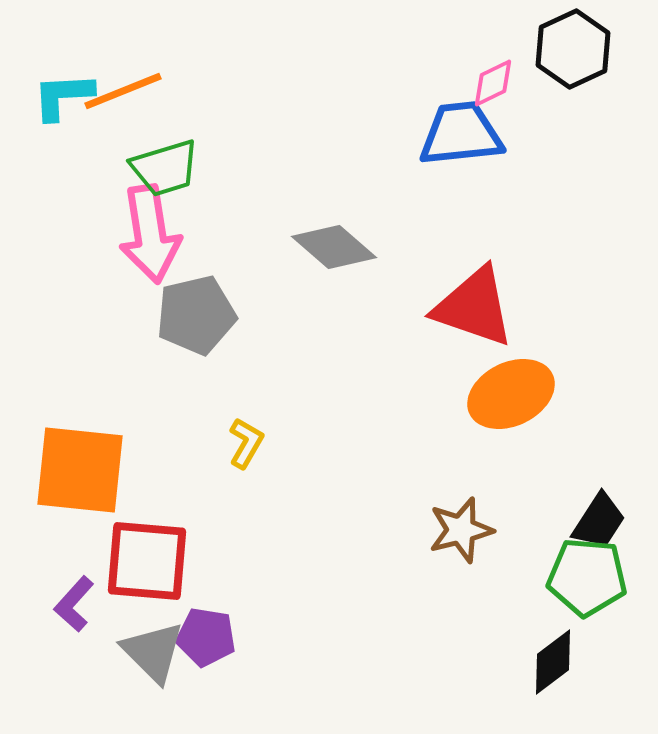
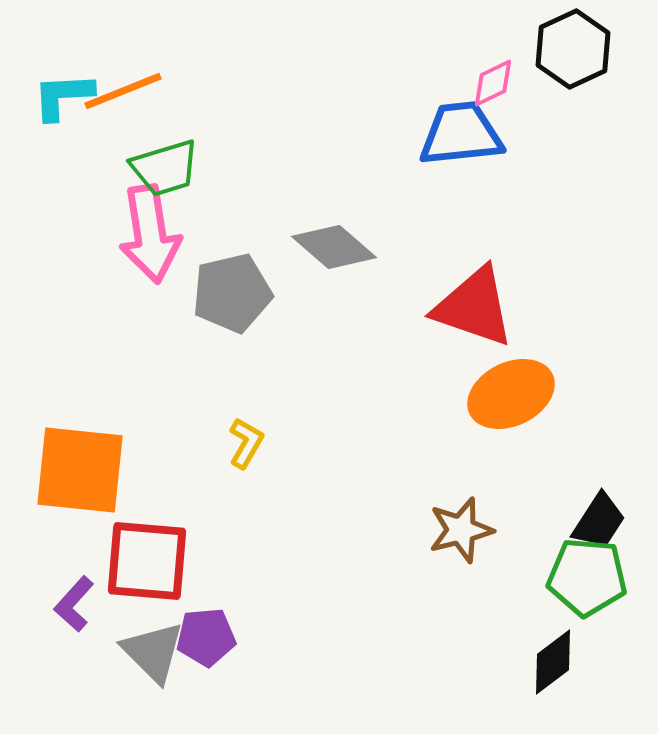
gray pentagon: moved 36 px right, 22 px up
purple pentagon: rotated 14 degrees counterclockwise
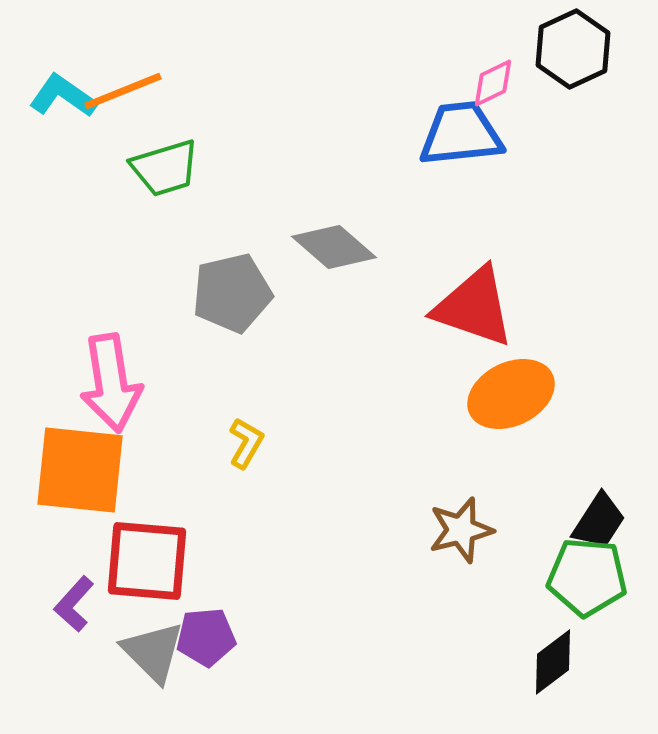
cyan L-shape: rotated 38 degrees clockwise
pink arrow: moved 39 px left, 149 px down
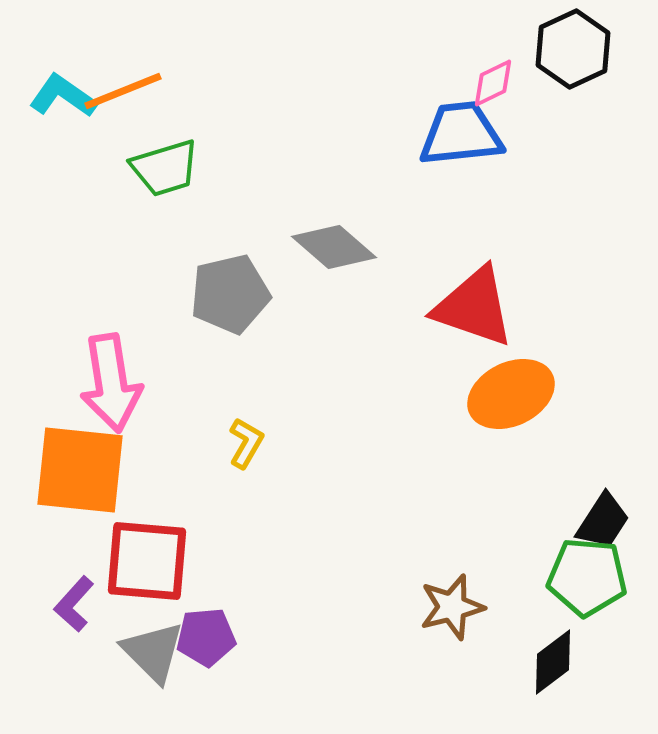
gray pentagon: moved 2 px left, 1 px down
black trapezoid: moved 4 px right
brown star: moved 9 px left, 77 px down
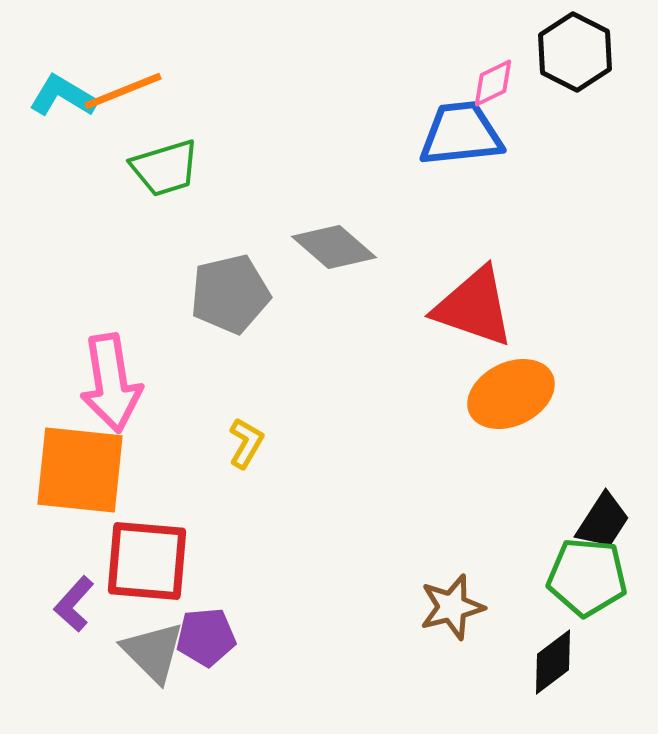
black hexagon: moved 2 px right, 3 px down; rotated 8 degrees counterclockwise
cyan L-shape: rotated 4 degrees counterclockwise
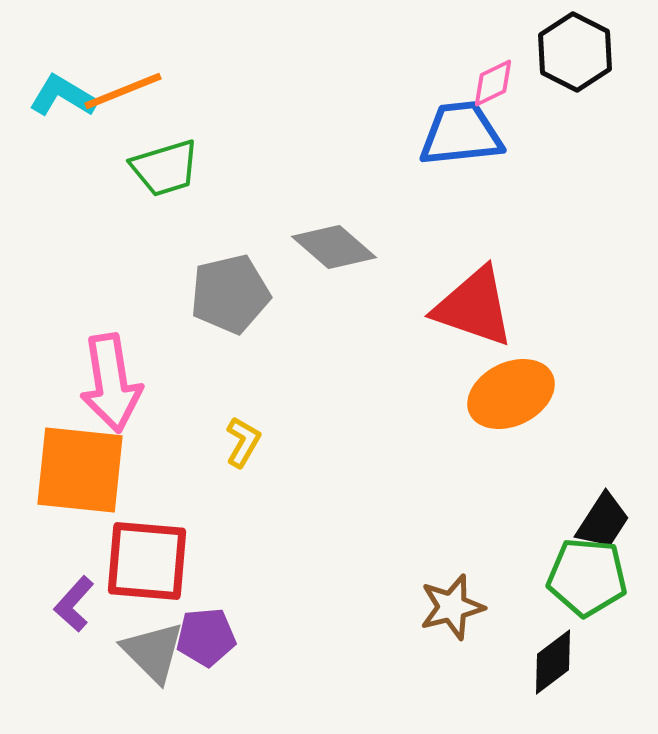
yellow L-shape: moved 3 px left, 1 px up
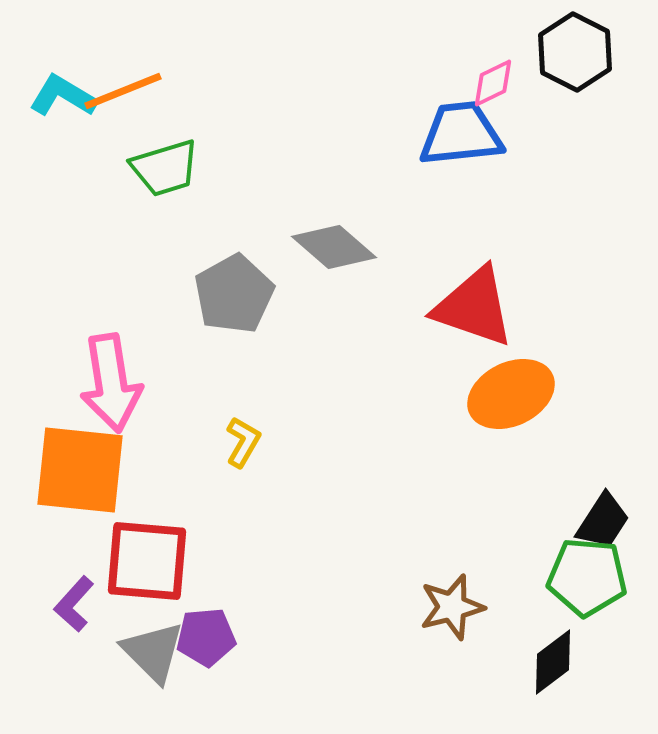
gray pentagon: moved 4 px right; rotated 16 degrees counterclockwise
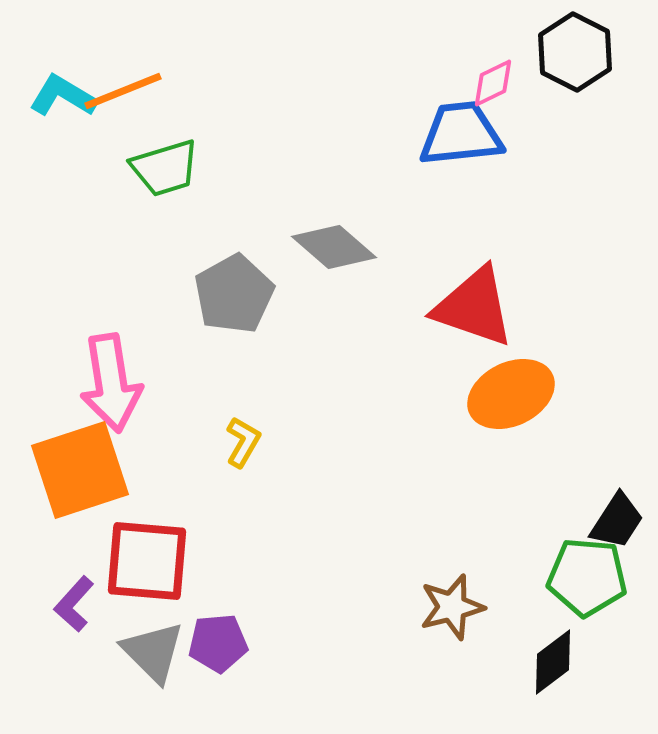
orange square: rotated 24 degrees counterclockwise
black trapezoid: moved 14 px right
purple pentagon: moved 12 px right, 6 px down
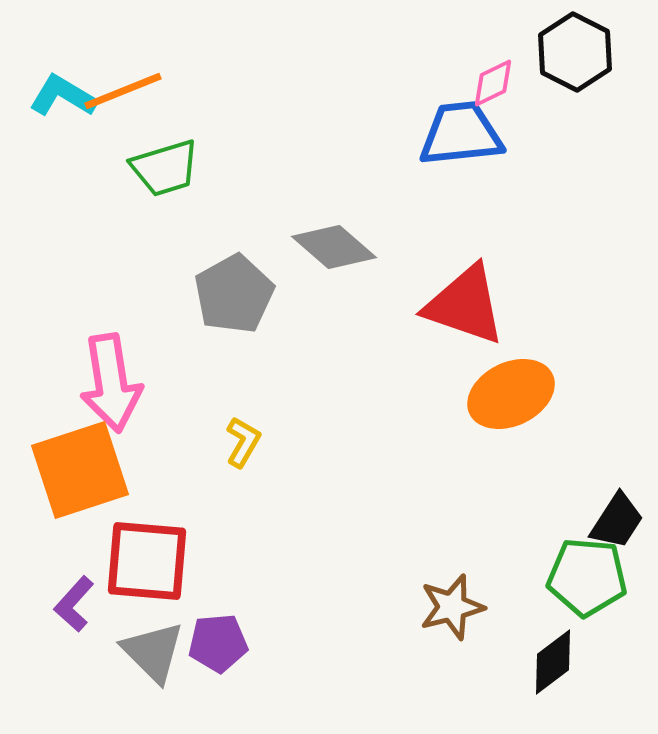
red triangle: moved 9 px left, 2 px up
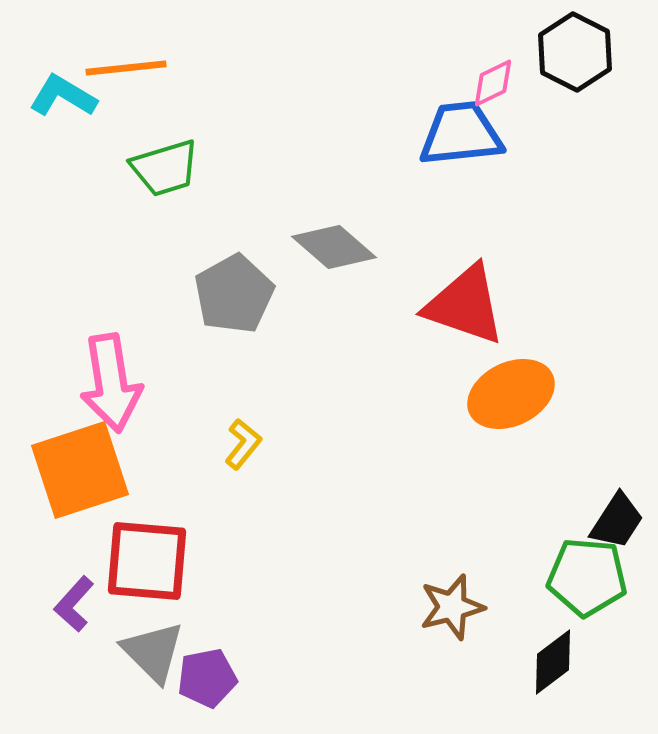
orange line: moved 3 px right, 23 px up; rotated 16 degrees clockwise
yellow L-shape: moved 2 px down; rotated 9 degrees clockwise
purple pentagon: moved 11 px left, 35 px down; rotated 6 degrees counterclockwise
